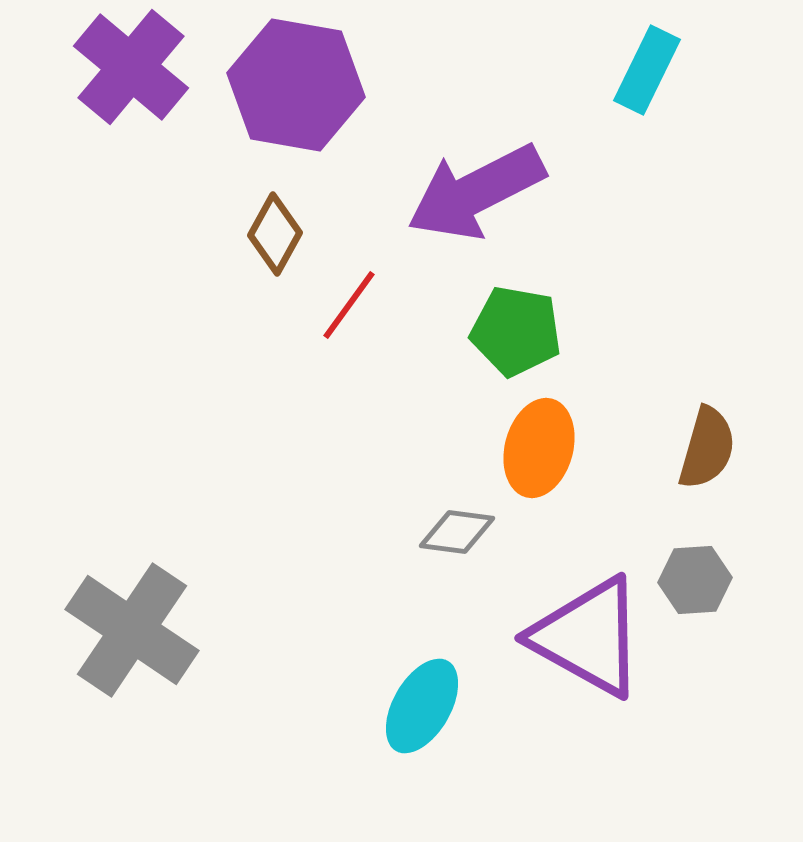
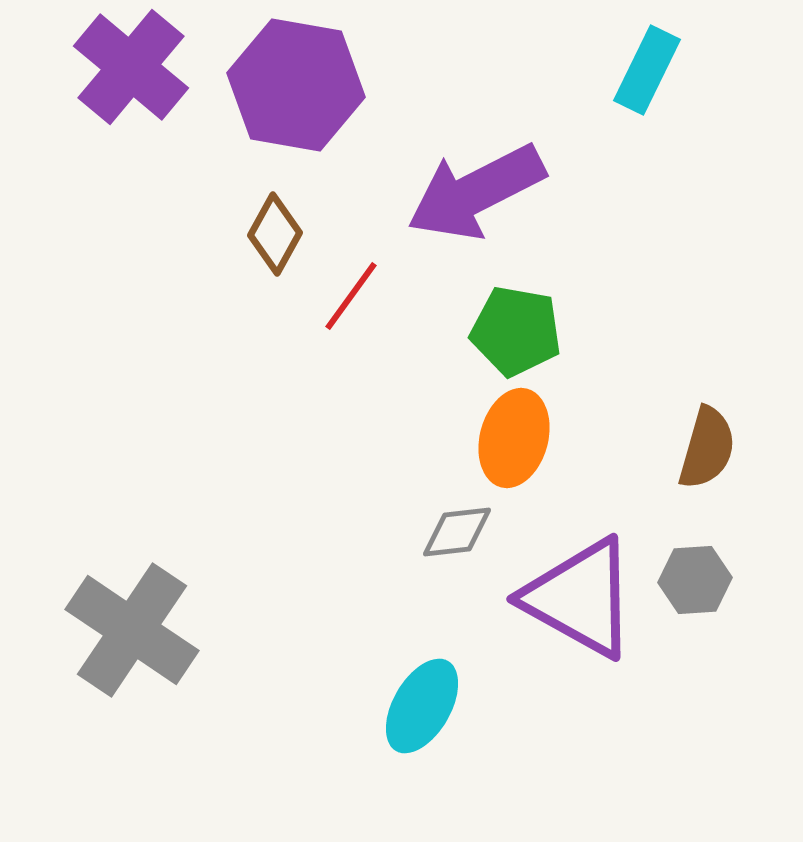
red line: moved 2 px right, 9 px up
orange ellipse: moved 25 px left, 10 px up
gray diamond: rotated 14 degrees counterclockwise
purple triangle: moved 8 px left, 39 px up
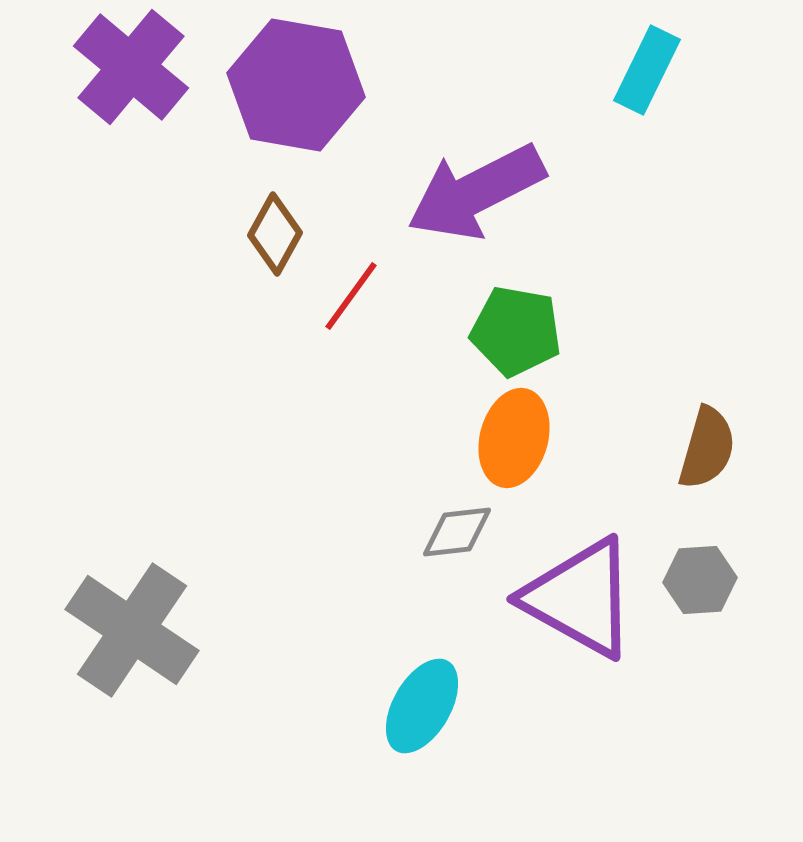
gray hexagon: moved 5 px right
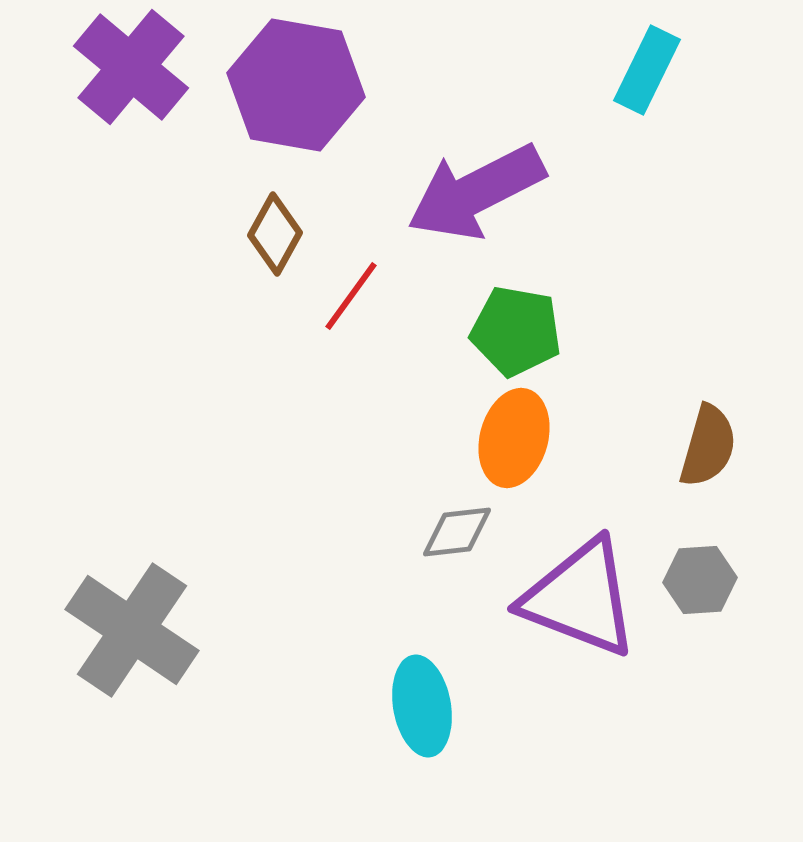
brown semicircle: moved 1 px right, 2 px up
purple triangle: rotated 8 degrees counterclockwise
cyan ellipse: rotated 40 degrees counterclockwise
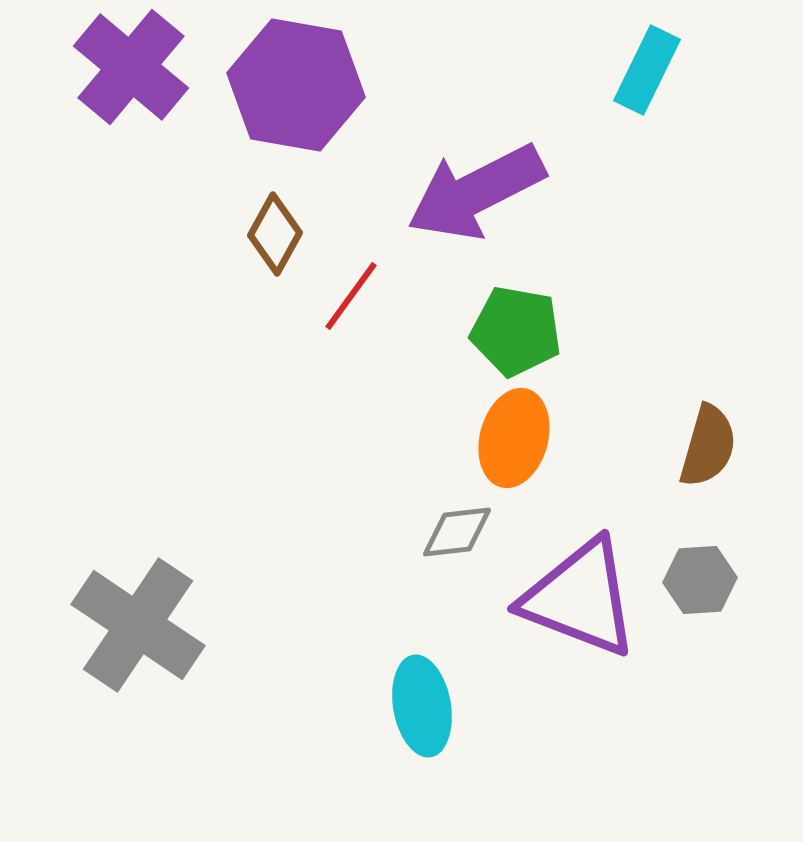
gray cross: moved 6 px right, 5 px up
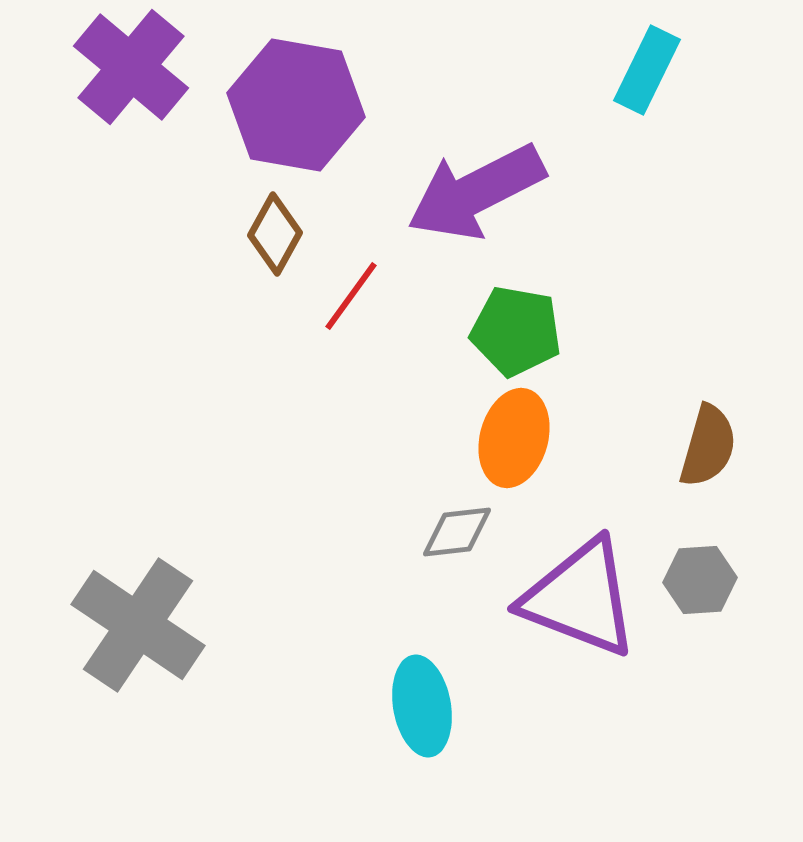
purple hexagon: moved 20 px down
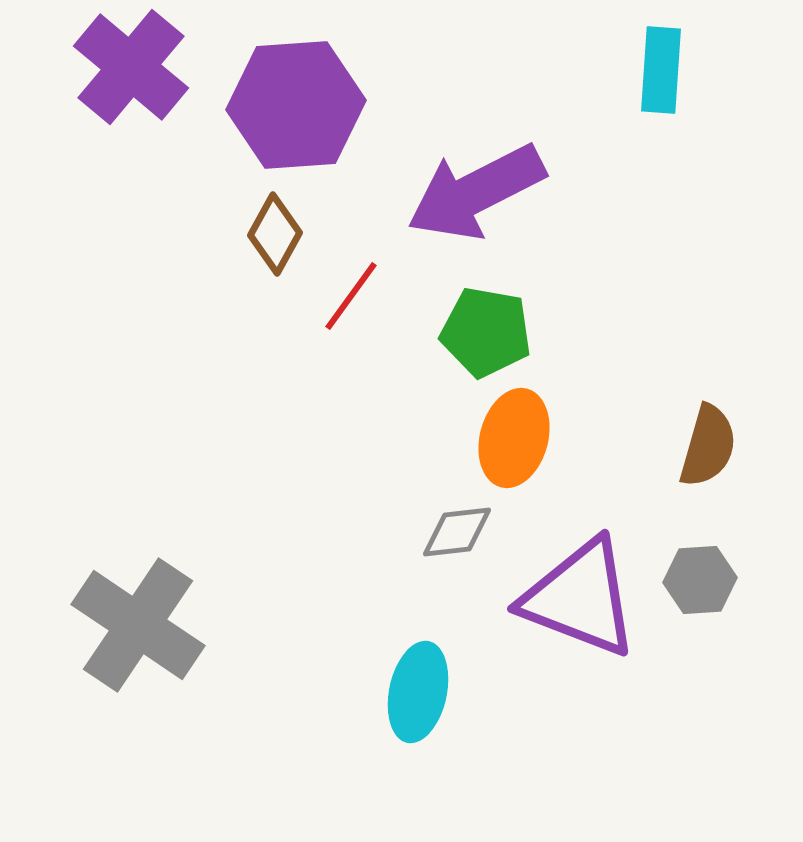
cyan rectangle: moved 14 px right; rotated 22 degrees counterclockwise
purple hexagon: rotated 14 degrees counterclockwise
green pentagon: moved 30 px left, 1 px down
cyan ellipse: moved 4 px left, 14 px up; rotated 22 degrees clockwise
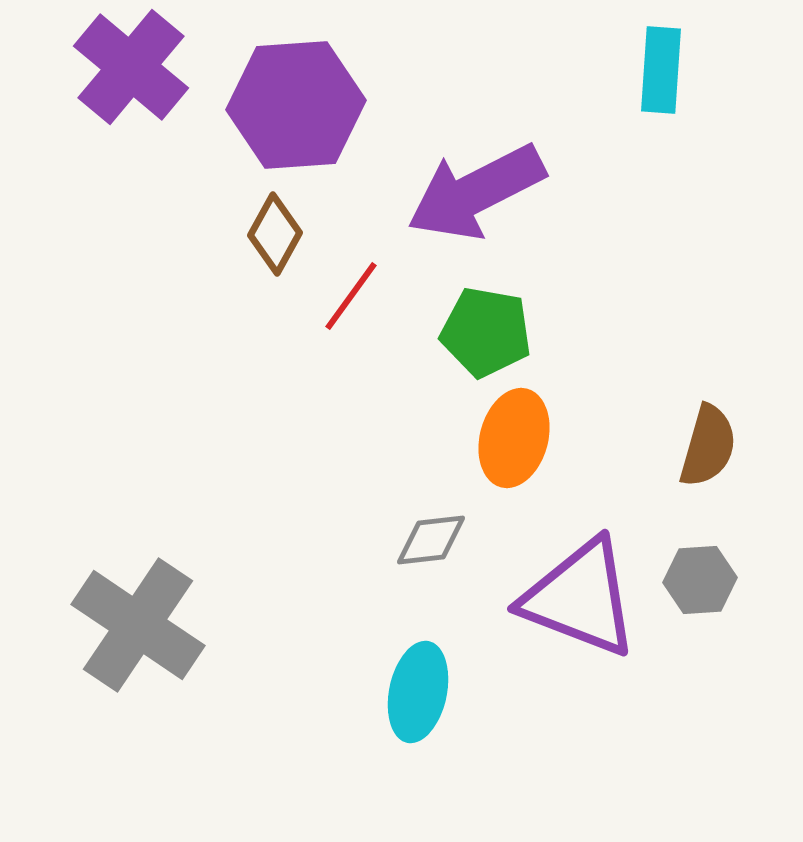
gray diamond: moved 26 px left, 8 px down
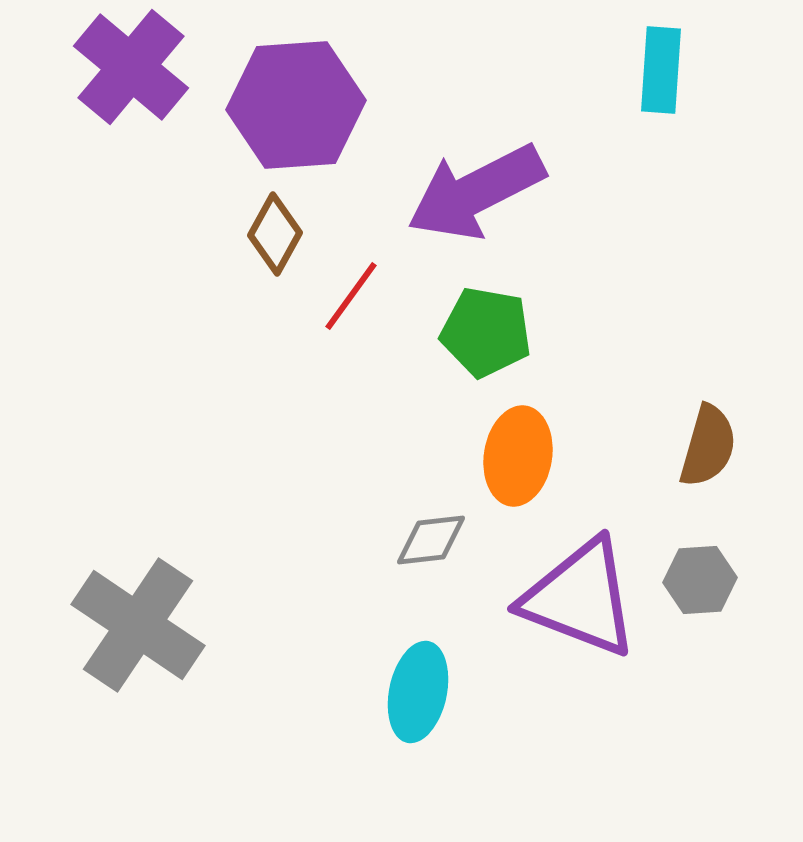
orange ellipse: moved 4 px right, 18 px down; rotated 6 degrees counterclockwise
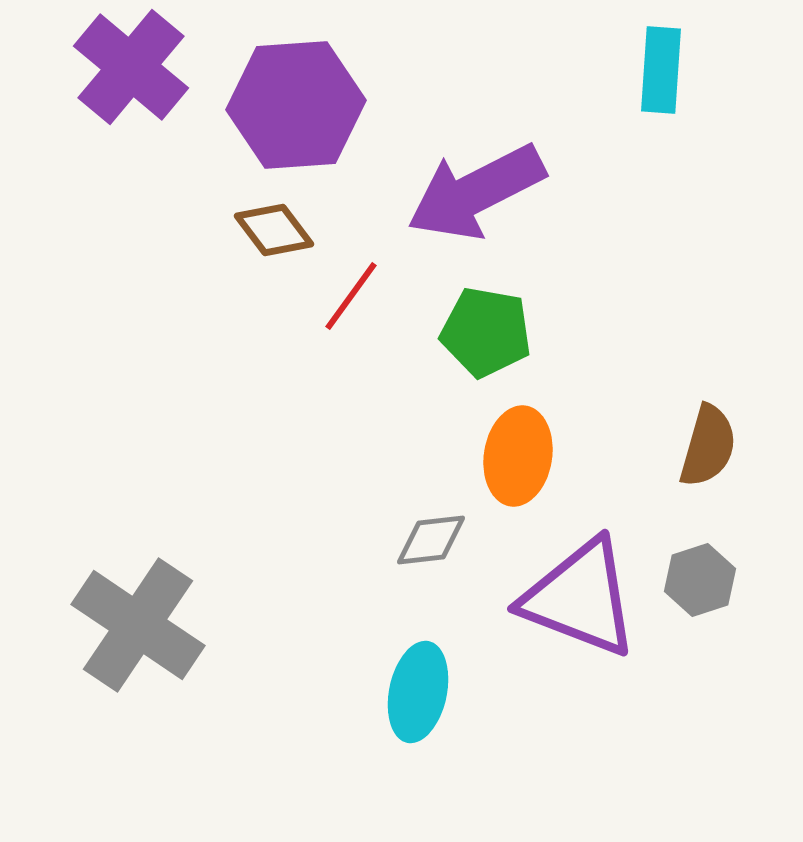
brown diamond: moved 1 px left, 4 px up; rotated 66 degrees counterclockwise
gray hexagon: rotated 14 degrees counterclockwise
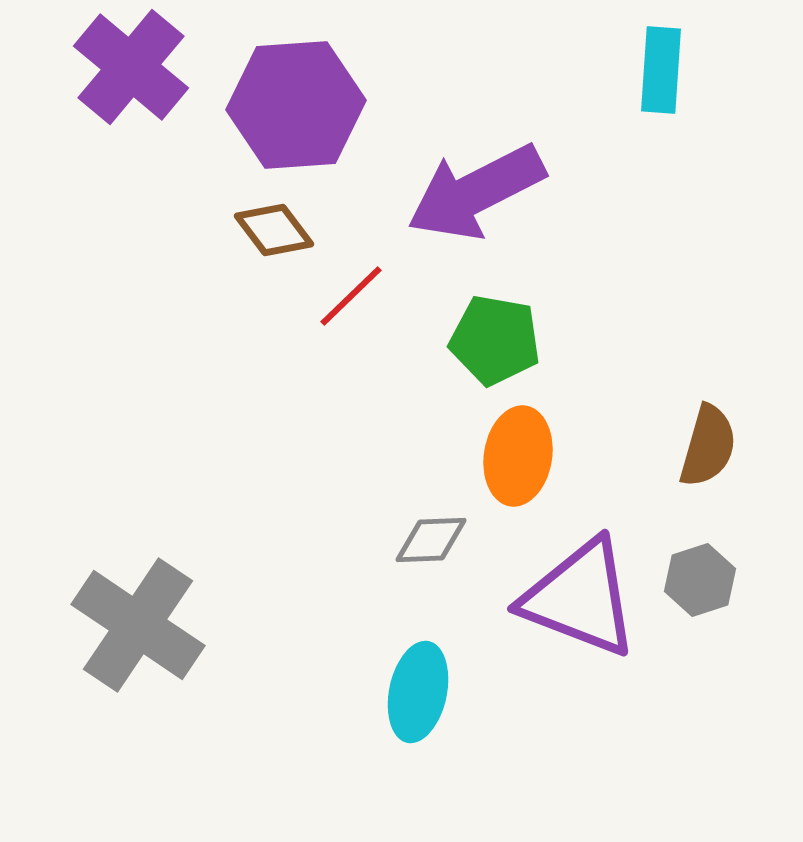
red line: rotated 10 degrees clockwise
green pentagon: moved 9 px right, 8 px down
gray diamond: rotated 4 degrees clockwise
